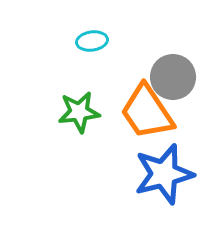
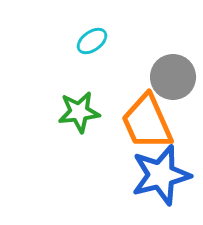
cyan ellipse: rotated 28 degrees counterclockwise
orange trapezoid: moved 10 px down; rotated 10 degrees clockwise
blue star: moved 3 px left, 1 px down
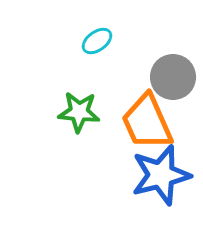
cyan ellipse: moved 5 px right
green star: rotated 12 degrees clockwise
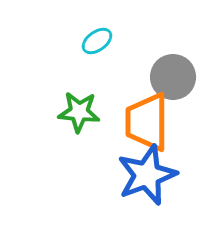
orange trapezoid: rotated 24 degrees clockwise
blue star: moved 14 px left; rotated 6 degrees counterclockwise
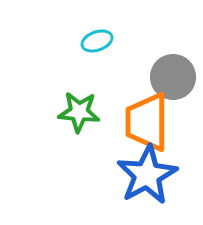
cyan ellipse: rotated 16 degrees clockwise
blue star: rotated 8 degrees counterclockwise
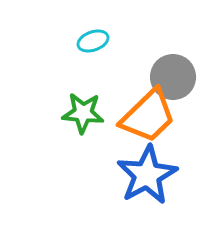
cyan ellipse: moved 4 px left
green star: moved 4 px right, 1 px down
orange trapezoid: moved 1 px right, 6 px up; rotated 134 degrees counterclockwise
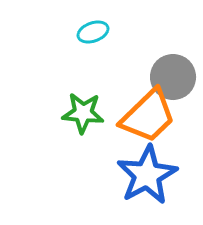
cyan ellipse: moved 9 px up
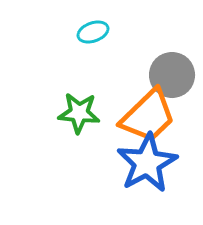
gray circle: moved 1 px left, 2 px up
green star: moved 4 px left
blue star: moved 12 px up
